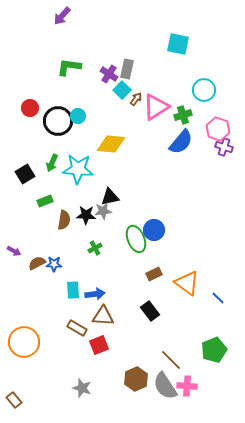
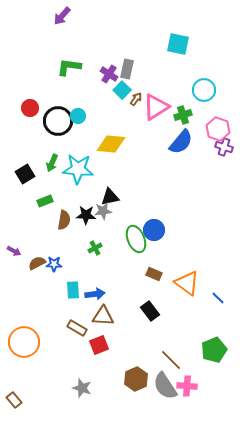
brown rectangle at (154, 274): rotated 49 degrees clockwise
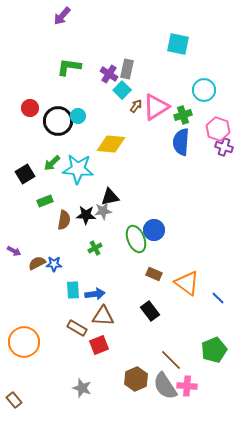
brown arrow at (136, 99): moved 7 px down
blue semicircle at (181, 142): rotated 144 degrees clockwise
green arrow at (52, 163): rotated 24 degrees clockwise
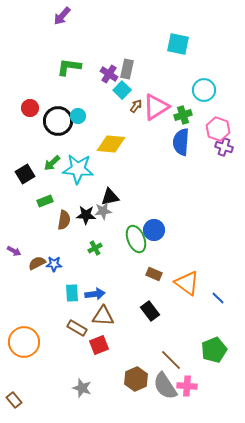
cyan rectangle at (73, 290): moved 1 px left, 3 px down
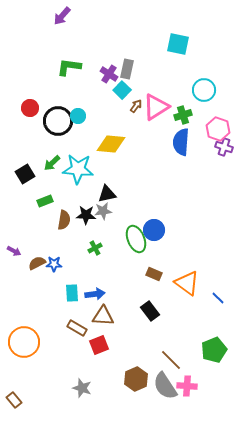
black triangle at (110, 197): moved 3 px left, 3 px up
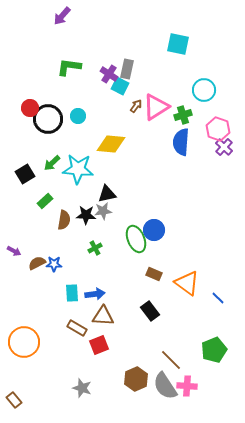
cyan square at (122, 90): moved 2 px left, 4 px up; rotated 18 degrees counterclockwise
black circle at (58, 121): moved 10 px left, 2 px up
purple cross at (224, 147): rotated 24 degrees clockwise
green rectangle at (45, 201): rotated 21 degrees counterclockwise
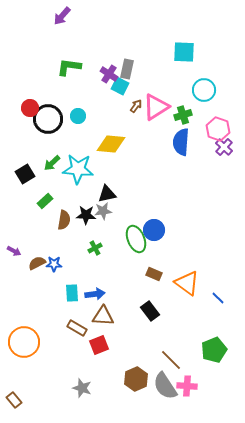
cyan square at (178, 44): moved 6 px right, 8 px down; rotated 10 degrees counterclockwise
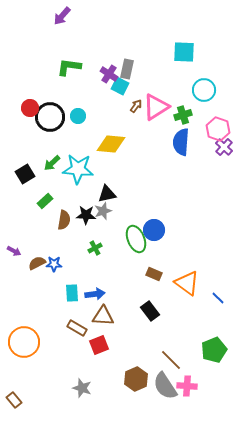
black circle at (48, 119): moved 2 px right, 2 px up
gray star at (103, 211): rotated 12 degrees counterclockwise
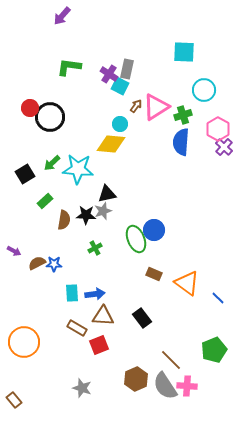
cyan circle at (78, 116): moved 42 px right, 8 px down
pink hexagon at (218, 129): rotated 10 degrees clockwise
black rectangle at (150, 311): moved 8 px left, 7 px down
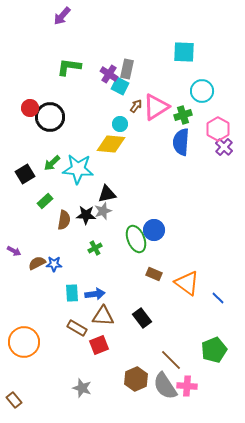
cyan circle at (204, 90): moved 2 px left, 1 px down
